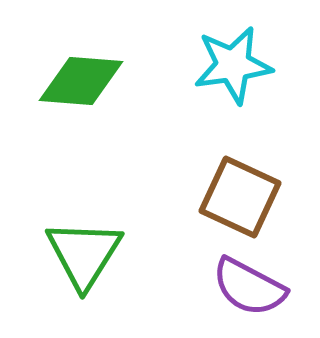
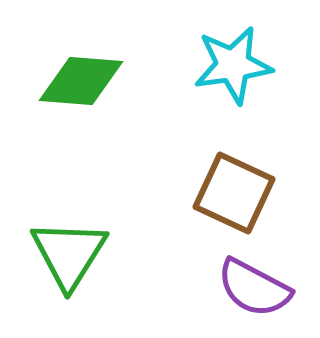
brown square: moved 6 px left, 4 px up
green triangle: moved 15 px left
purple semicircle: moved 5 px right, 1 px down
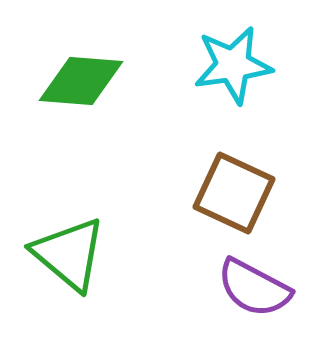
green triangle: rotated 22 degrees counterclockwise
